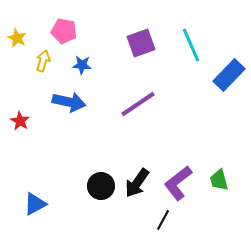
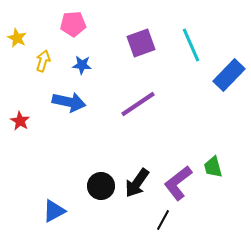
pink pentagon: moved 9 px right, 7 px up; rotated 15 degrees counterclockwise
green trapezoid: moved 6 px left, 13 px up
blue triangle: moved 19 px right, 7 px down
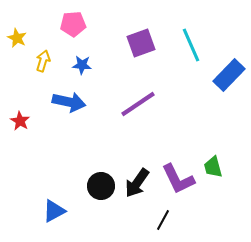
purple L-shape: moved 4 px up; rotated 78 degrees counterclockwise
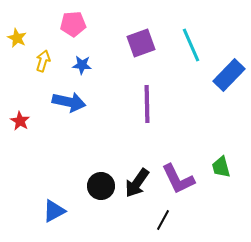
purple line: moved 9 px right; rotated 57 degrees counterclockwise
green trapezoid: moved 8 px right
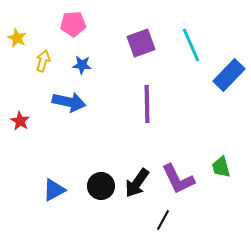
blue triangle: moved 21 px up
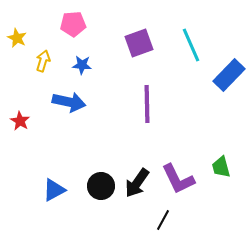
purple square: moved 2 px left
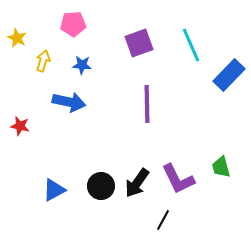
red star: moved 5 px down; rotated 18 degrees counterclockwise
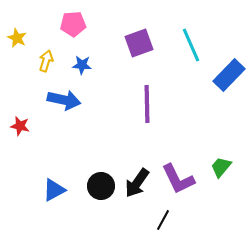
yellow arrow: moved 3 px right
blue arrow: moved 5 px left, 2 px up
green trapezoid: rotated 55 degrees clockwise
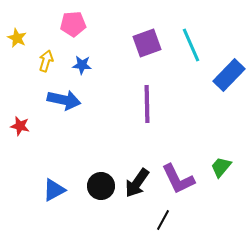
purple square: moved 8 px right
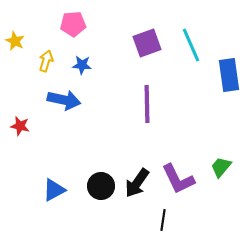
yellow star: moved 2 px left, 3 px down
blue rectangle: rotated 52 degrees counterclockwise
black line: rotated 20 degrees counterclockwise
